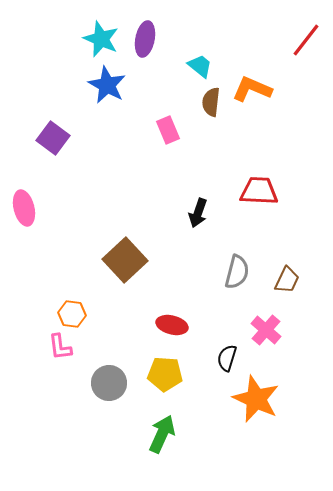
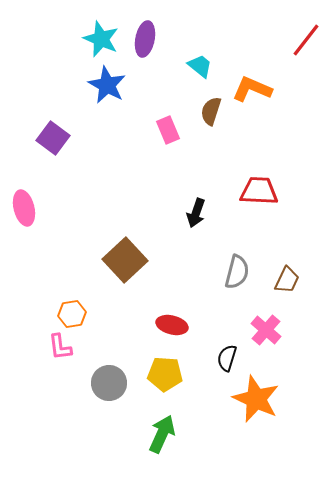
brown semicircle: moved 9 px down; rotated 12 degrees clockwise
black arrow: moved 2 px left
orange hexagon: rotated 16 degrees counterclockwise
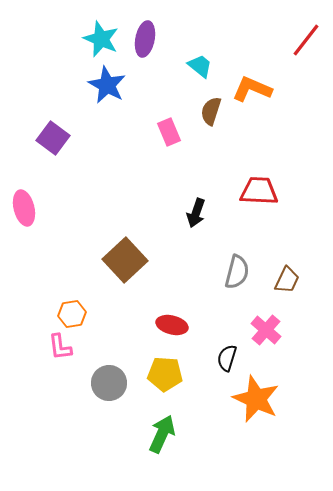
pink rectangle: moved 1 px right, 2 px down
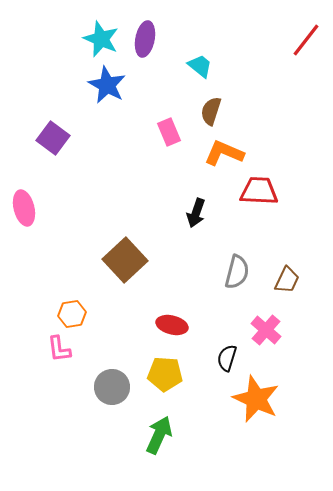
orange L-shape: moved 28 px left, 64 px down
pink L-shape: moved 1 px left, 2 px down
gray circle: moved 3 px right, 4 px down
green arrow: moved 3 px left, 1 px down
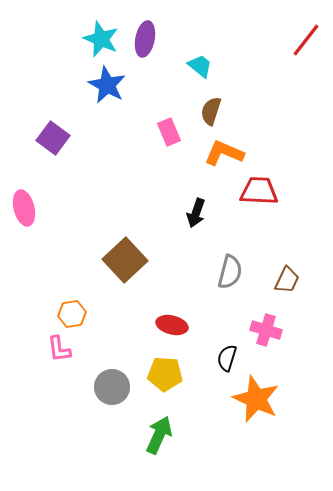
gray semicircle: moved 7 px left
pink cross: rotated 24 degrees counterclockwise
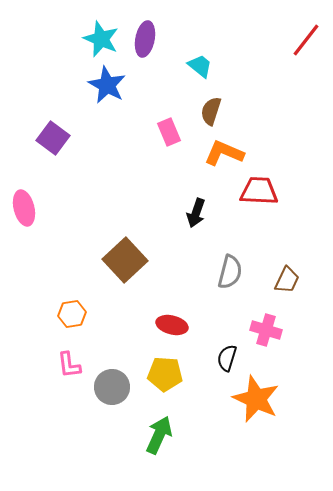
pink L-shape: moved 10 px right, 16 px down
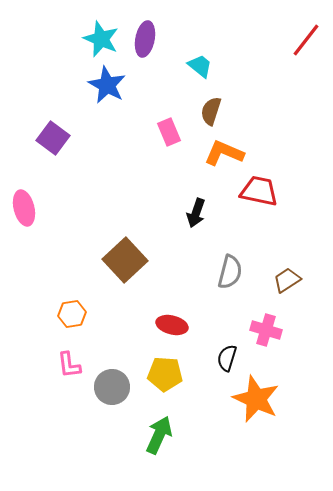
red trapezoid: rotated 9 degrees clockwise
brown trapezoid: rotated 148 degrees counterclockwise
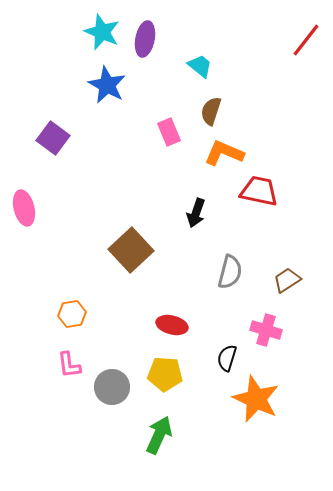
cyan star: moved 1 px right, 7 px up
brown square: moved 6 px right, 10 px up
